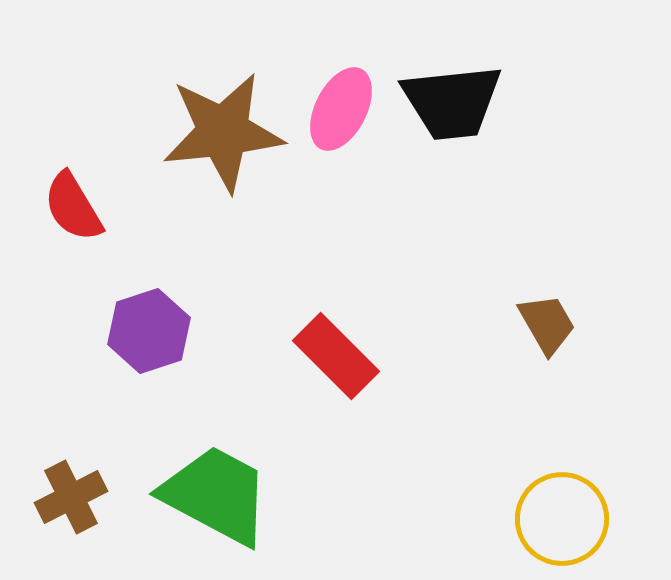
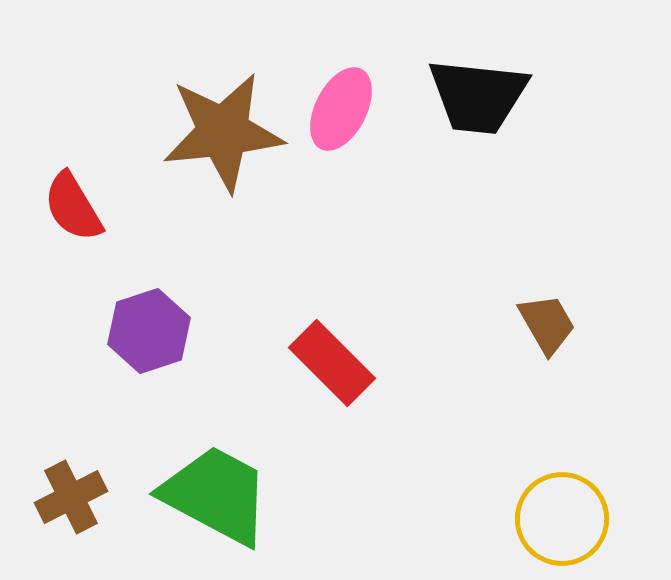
black trapezoid: moved 26 px right, 6 px up; rotated 12 degrees clockwise
red rectangle: moved 4 px left, 7 px down
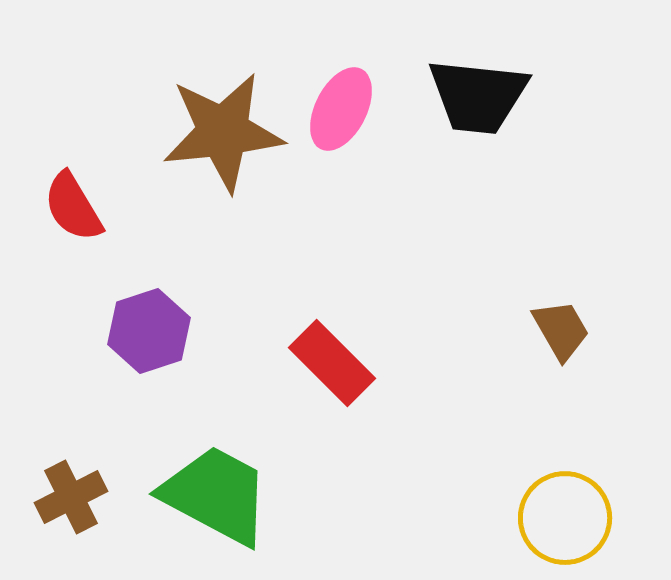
brown trapezoid: moved 14 px right, 6 px down
yellow circle: moved 3 px right, 1 px up
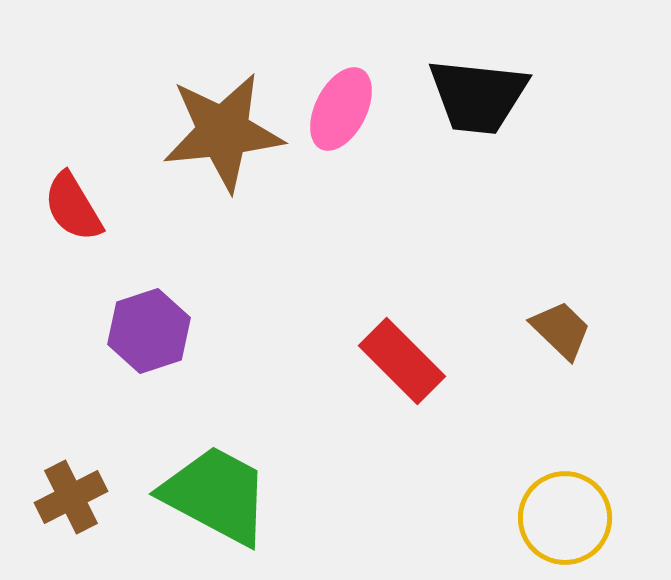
brown trapezoid: rotated 16 degrees counterclockwise
red rectangle: moved 70 px right, 2 px up
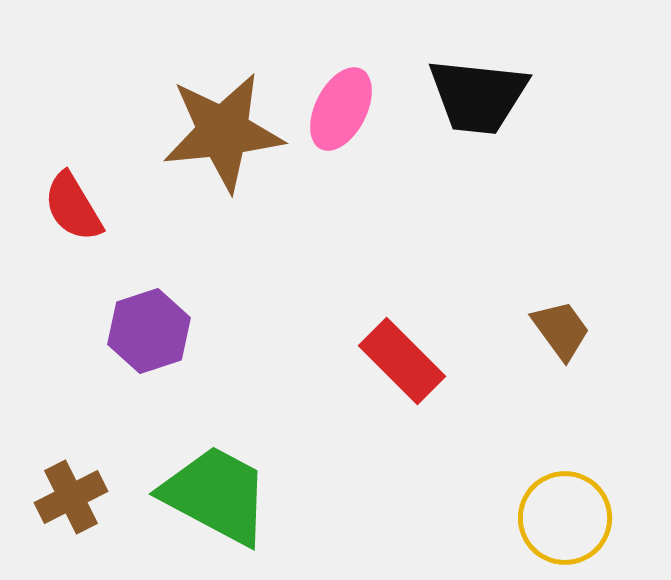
brown trapezoid: rotated 10 degrees clockwise
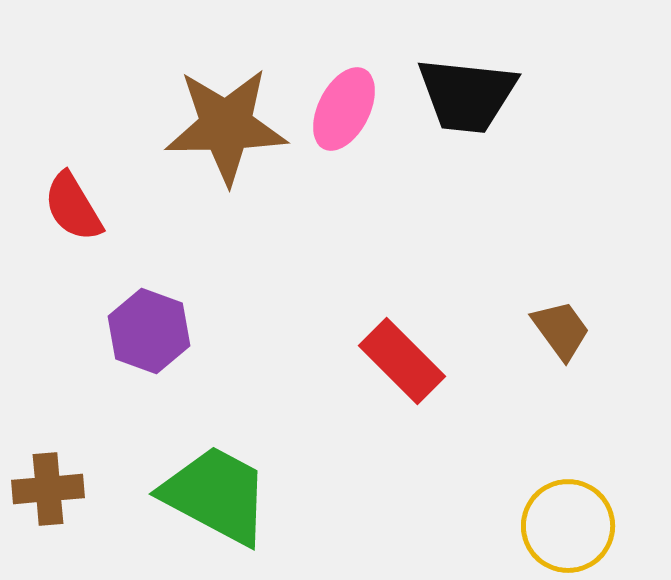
black trapezoid: moved 11 px left, 1 px up
pink ellipse: moved 3 px right
brown star: moved 3 px right, 6 px up; rotated 5 degrees clockwise
purple hexagon: rotated 22 degrees counterclockwise
brown cross: moved 23 px left, 8 px up; rotated 22 degrees clockwise
yellow circle: moved 3 px right, 8 px down
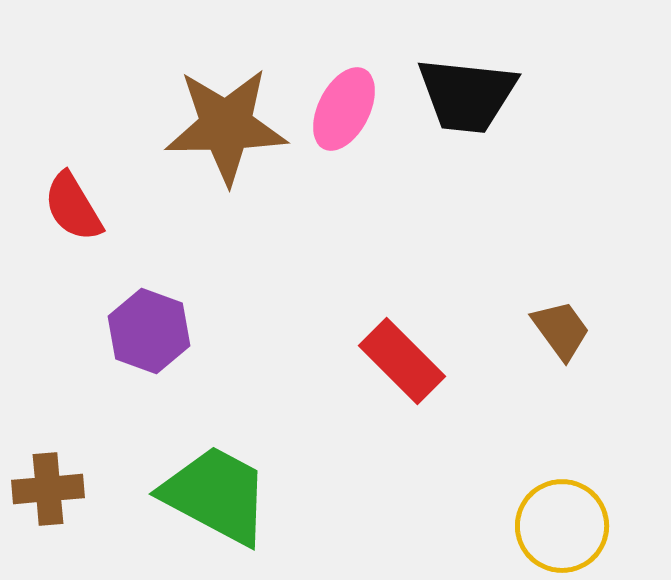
yellow circle: moved 6 px left
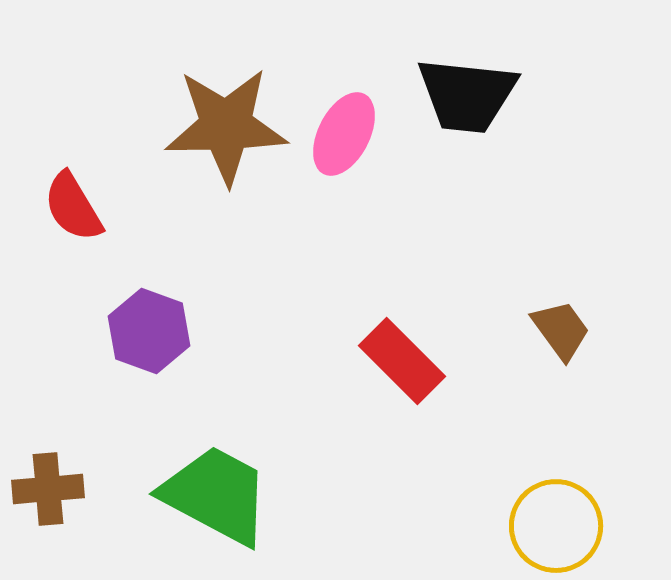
pink ellipse: moved 25 px down
yellow circle: moved 6 px left
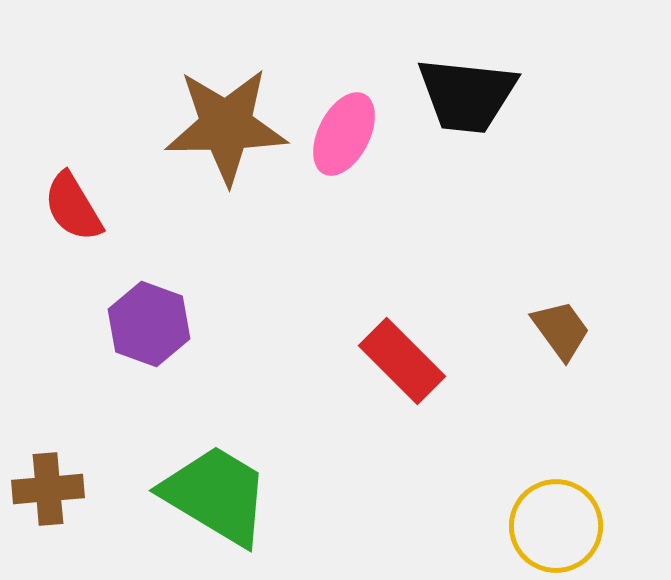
purple hexagon: moved 7 px up
green trapezoid: rotated 3 degrees clockwise
